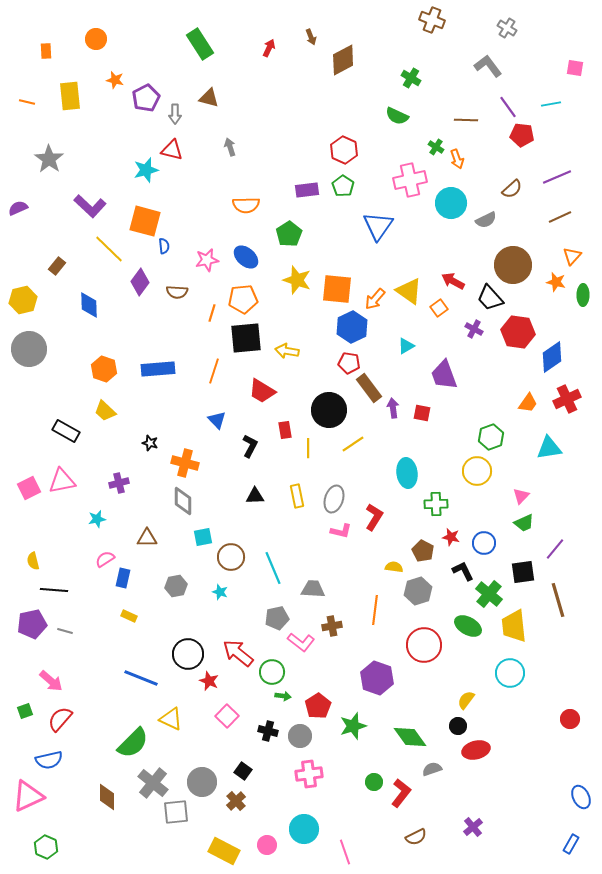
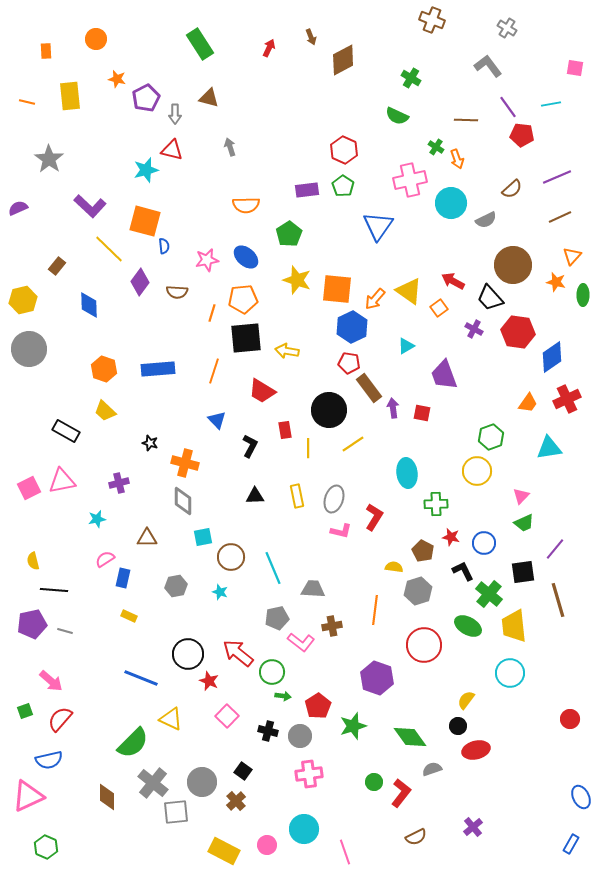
orange star at (115, 80): moved 2 px right, 1 px up
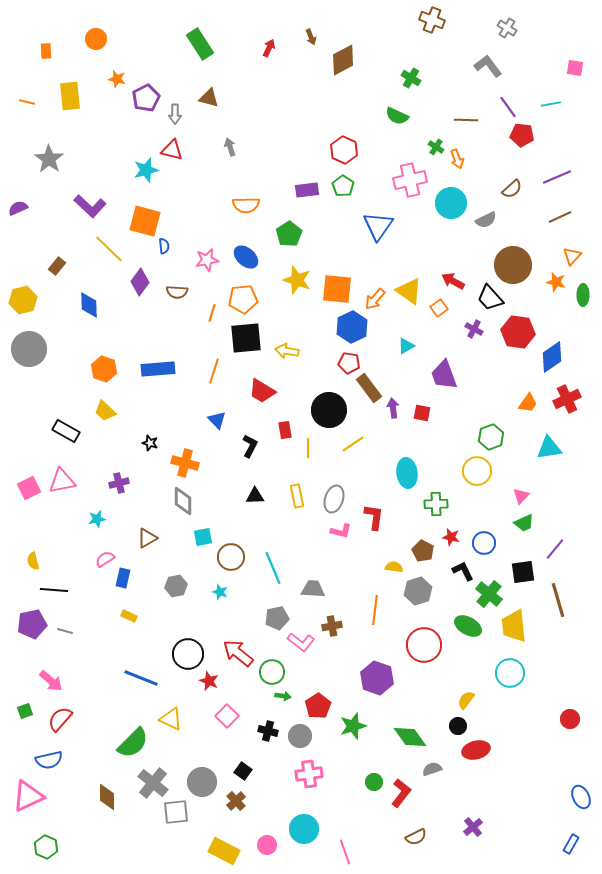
red L-shape at (374, 517): rotated 24 degrees counterclockwise
brown triangle at (147, 538): rotated 30 degrees counterclockwise
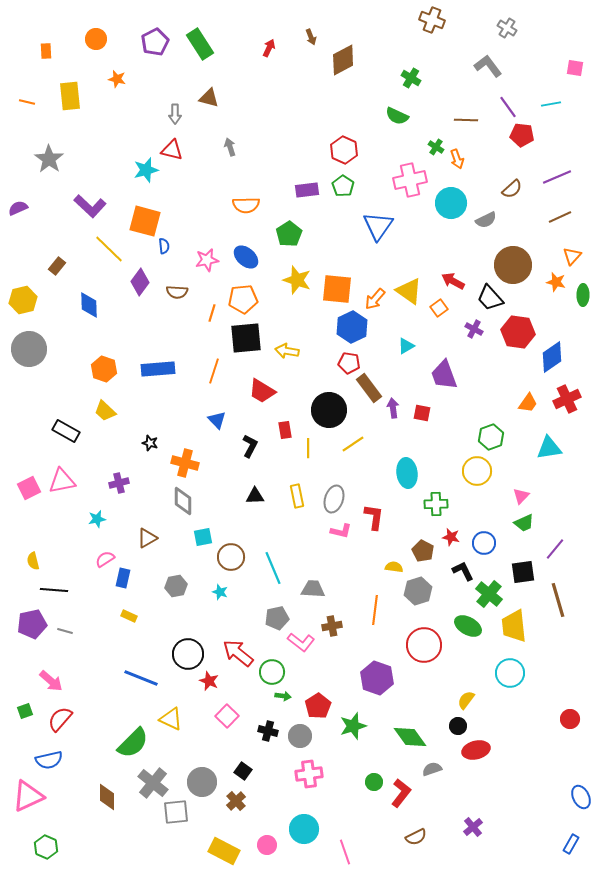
purple pentagon at (146, 98): moved 9 px right, 56 px up
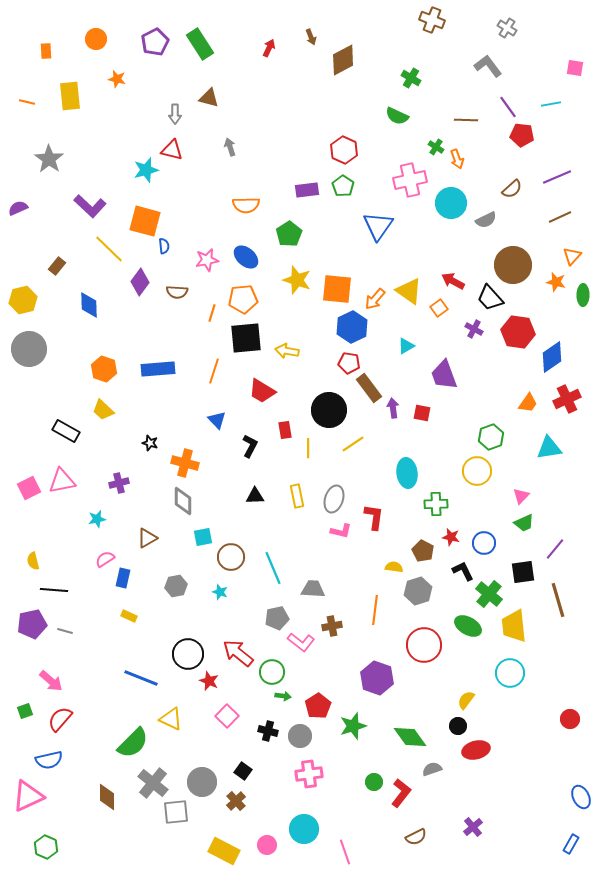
yellow trapezoid at (105, 411): moved 2 px left, 1 px up
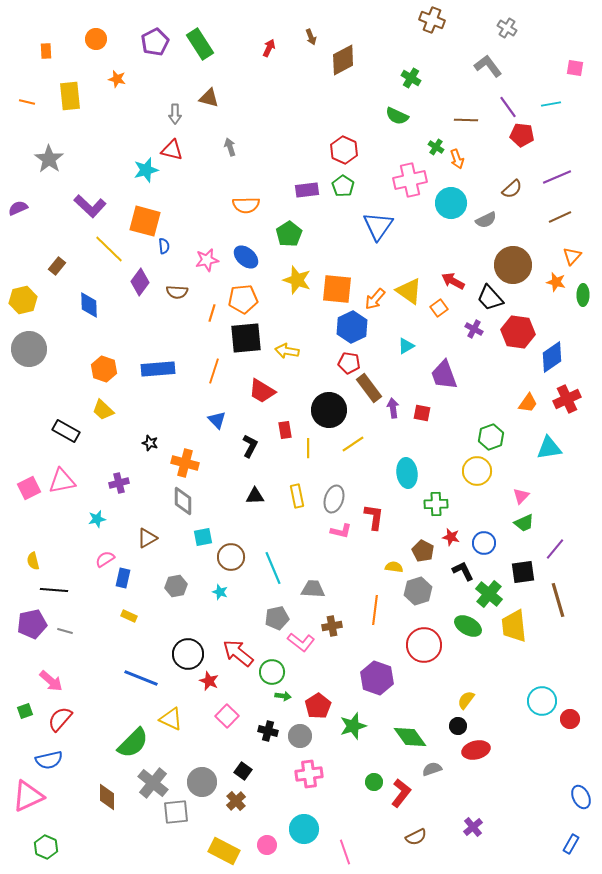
cyan circle at (510, 673): moved 32 px right, 28 px down
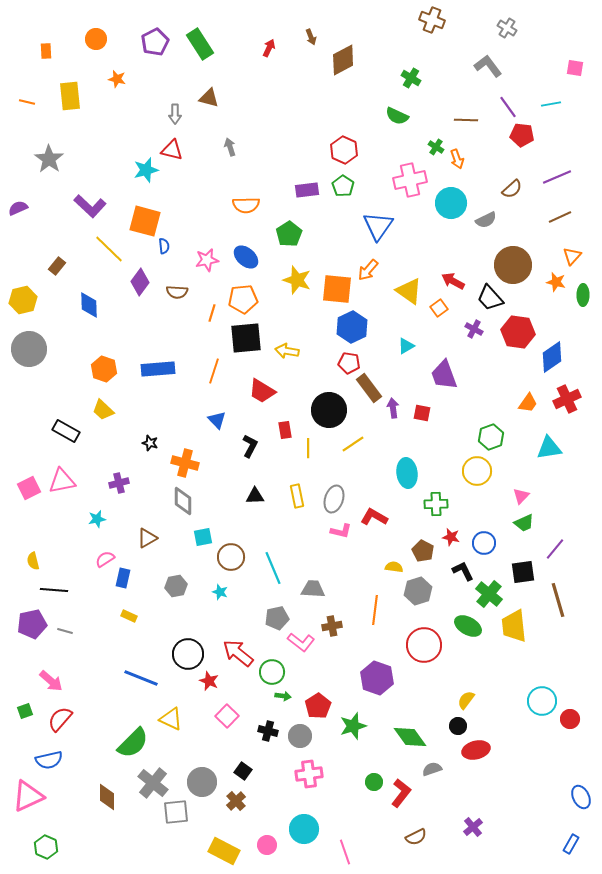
orange arrow at (375, 299): moved 7 px left, 29 px up
red L-shape at (374, 517): rotated 68 degrees counterclockwise
